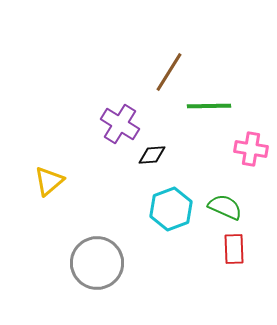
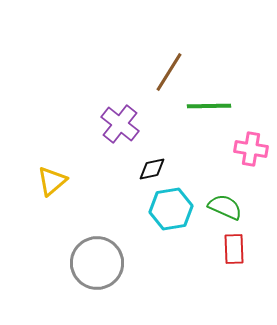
purple cross: rotated 6 degrees clockwise
black diamond: moved 14 px down; rotated 8 degrees counterclockwise
yellow triangle: moved 3 px right
cyan hexagon: rotated 12 degrees clockwise
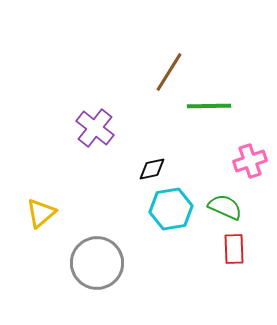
purple cross: moved 25 px left, 4 px down
pink cross: moved 1 px left, 12 px down; rotated 28 degrees counterclockwise
yellow triangle: moved 11 px left, 32 px down
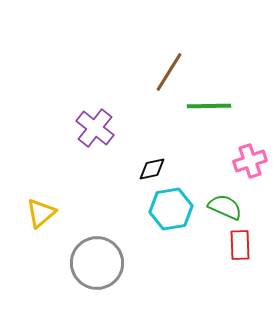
red rectangle: moved 6 px right, 4 px up
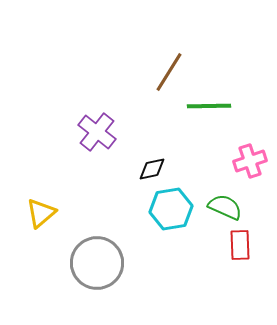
purple cross: moved 2 px right, 4 px down
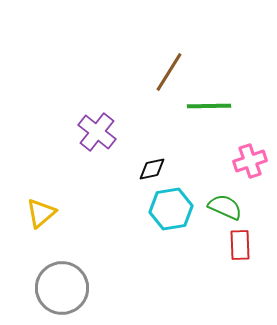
gray circle: moved 35 px left, 25 px down
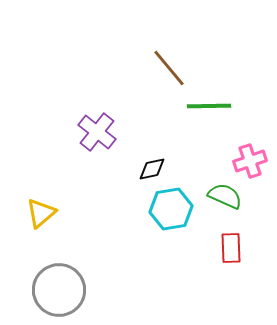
brown line: moved 4 px up; rotated 72 degrees counterclockwise
green semicircle: moved 11 px up
red rectangle: moved 9 px left, 3 px down
gray circle: moved 3 px left, 2 px down
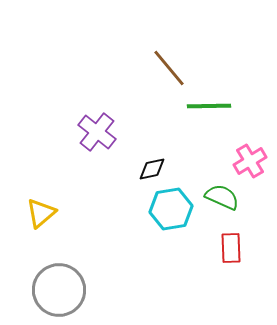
pink cross: rotated 12 degrees counterclockwise
green semicircle: moved 3 px left, 1 px down
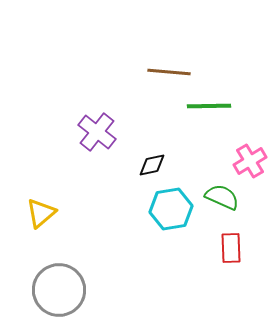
brown line: moved 4 px down; rotated 45 degrees counterclockwise
black diamond: moved 4 px up
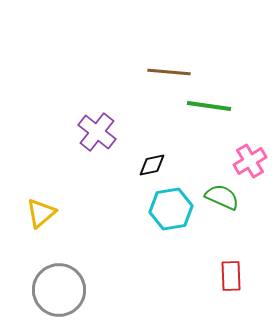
green line: rotated 9 degrees clockwise
red rectangle: moved 28 px down
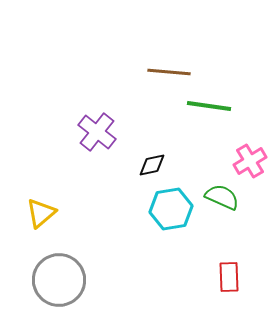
red rectangle: moved 2 px left, 1 px down
gray circle: moved 10 px up
